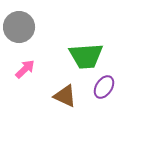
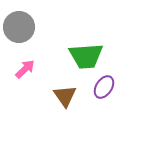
brown triangle: rotated 30 degrees clockwise
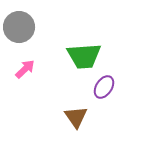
green trapezoid: moved 2 px left
brown triangle: moved 11 px right, 21 px down
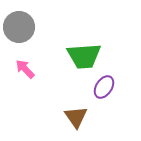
pink arrow: rotated 90 degrees counterclockwise
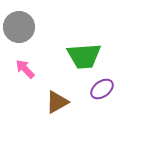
purple ellipse: moved 2 px left, 2 px down; rotated 20 degrees clockwise
brown triangle: moved 19 px left, 15 px up; rotated 35 degrees clockwise
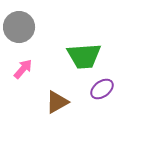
pink arrow: moved 2 px left; rotated 85 degrees clockwise
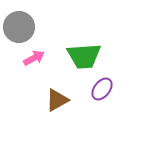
pink arrow: moved 11 px right, 11 px up; rotated 20 degrees clockwise
purple ellipse: rotated 15 degrees counterclockwise
brown triangle: moved 2 px up
